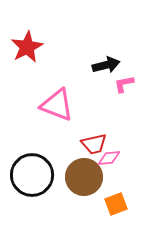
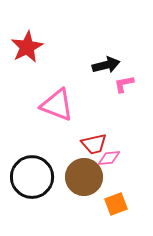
black circle: moved 2 px down
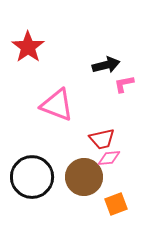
red star: moved 1 px right; rotated 8 degrees counterclockwise
red trapezoid: moved 8 px right, 5 px up
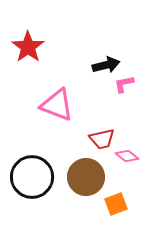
pink diamond: moved 18 px right, 2 px up; rotated 45 degrees clockwise
brown circle: moved 2 px right
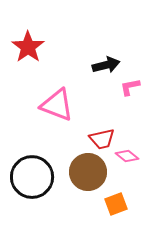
pink L-shape: moved 6 px right, 3 px down
brown circle: moved 2 px right, 5 px up
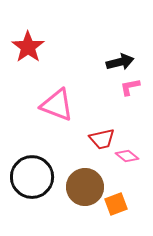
black arrow: moved 14 px right, 3 px up
brown circle: moved 3 px left, 15 px down
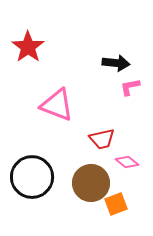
black arrow: moved 4 px left, 1 px down; rotated 20 degrees clockwise
pink diamond: moved 6 px down
brown circle: moved 6 px right, 4 px up
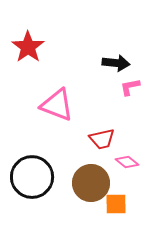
orange square: rotated 20 degrees clockwise
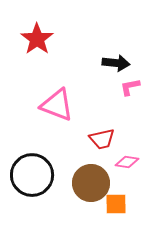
red star: moved 9 px right, 8 px up
pink diamond: rotated 30 degrees counterclockwise
black circle: moved 2 px up
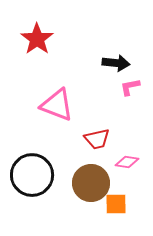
red trapezoid: moved 5 px left
